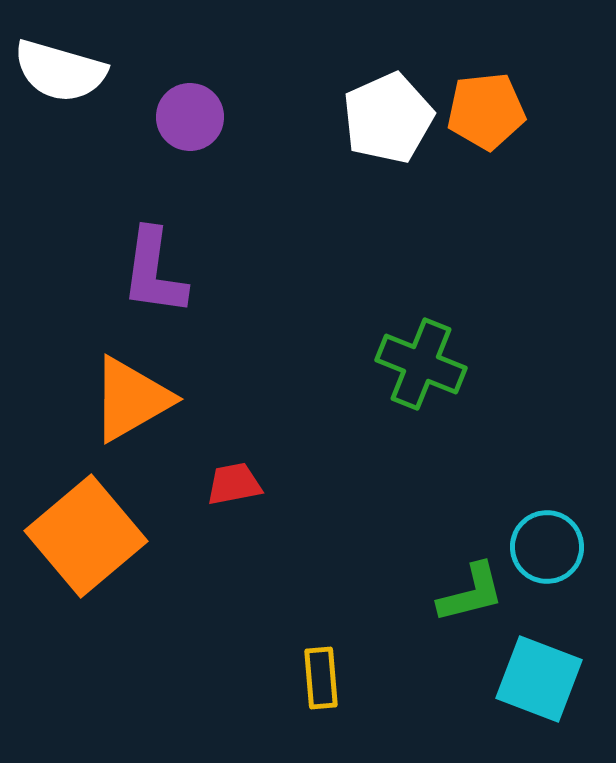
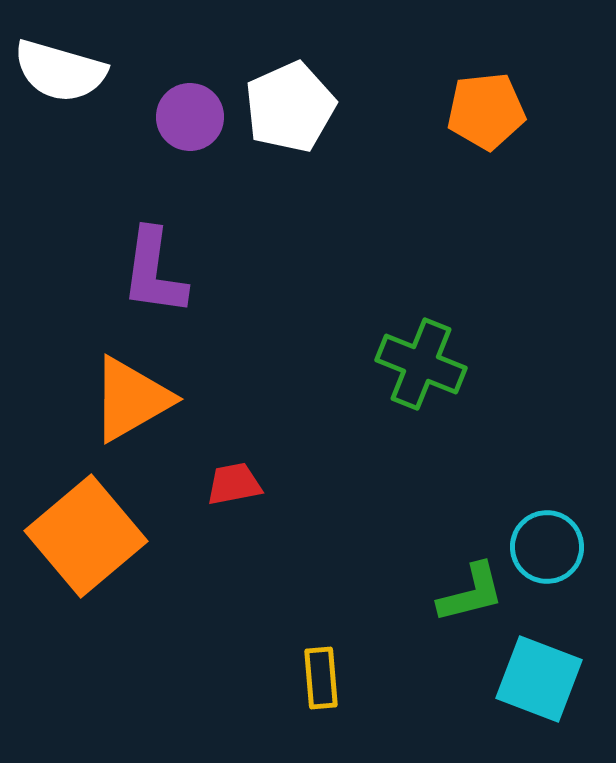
white pentagon: moved 98 px left, 11 px up
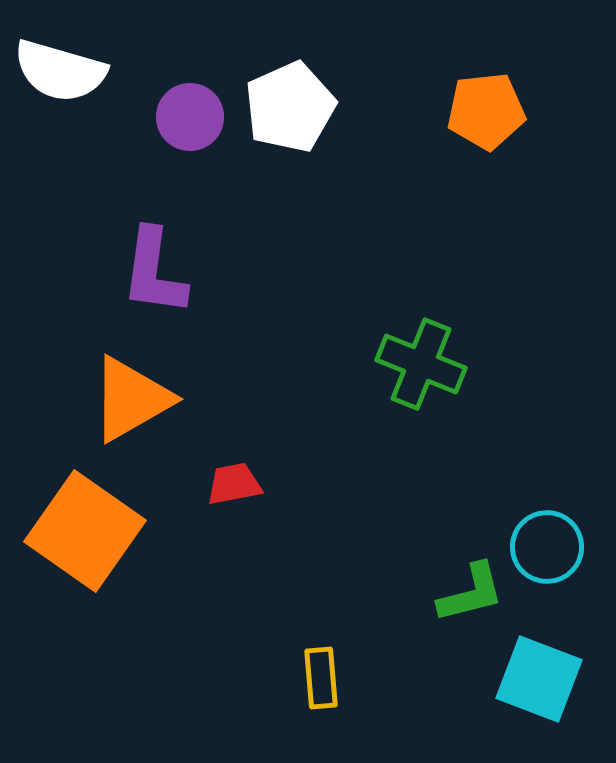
orange square: moved 1 px left, 5 px up; rotated 15 degrees counterclockwise
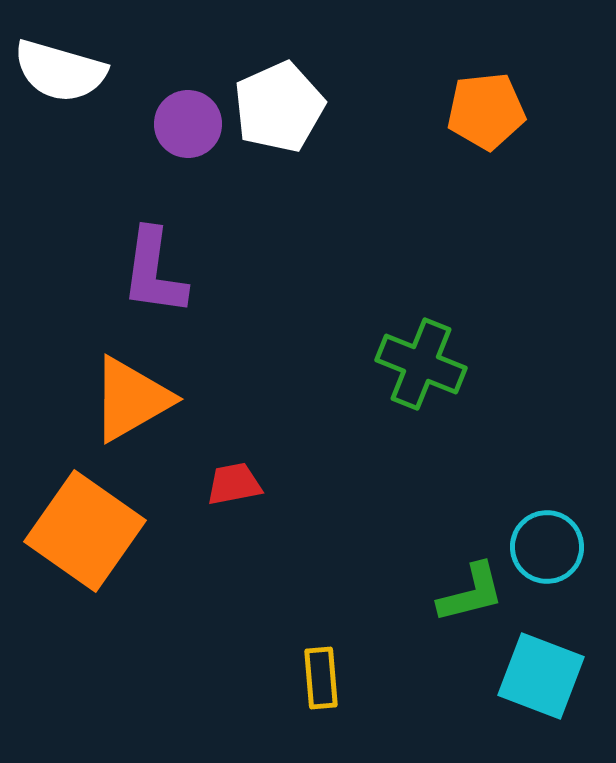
white pentagon: moved 11 px left
purple circle: moved 2 px left, 7 px down
cyan square: moved 2 px right, 3 px up
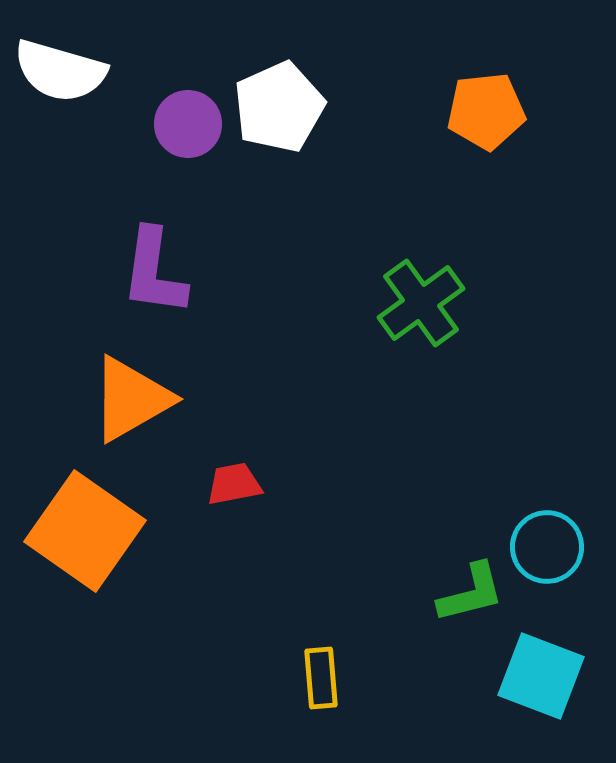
green cross: moved 61 px up; rotated 32 degrees clockwise
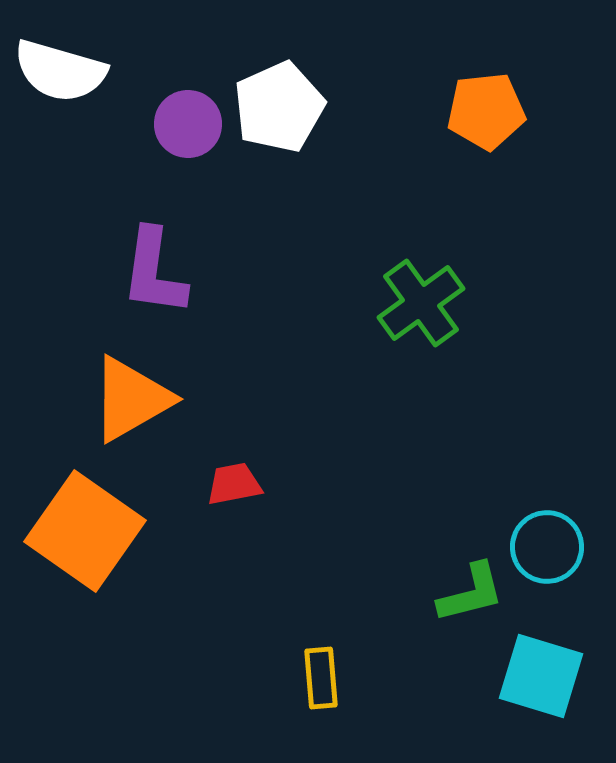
cyan square: rotated 4 degrees counterclockwise
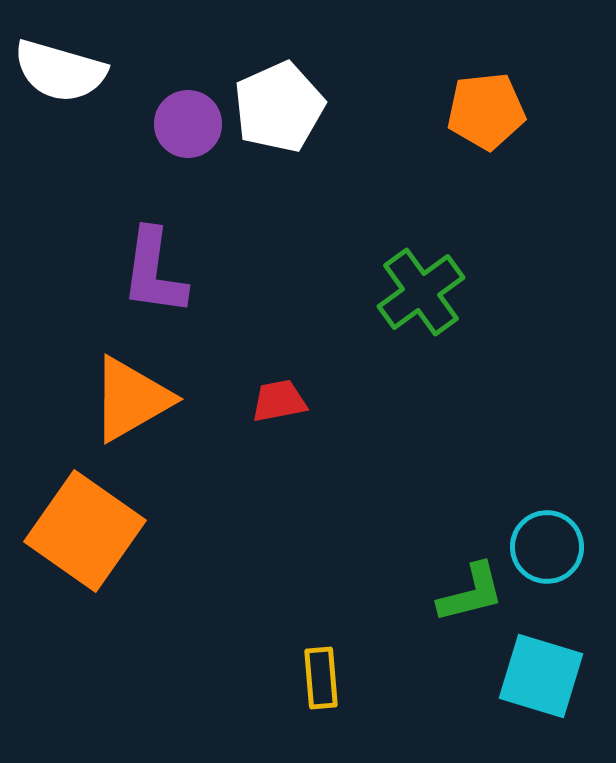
green cross: moved 11 px up
red trapezoid: moved 45 px right, 83 px up
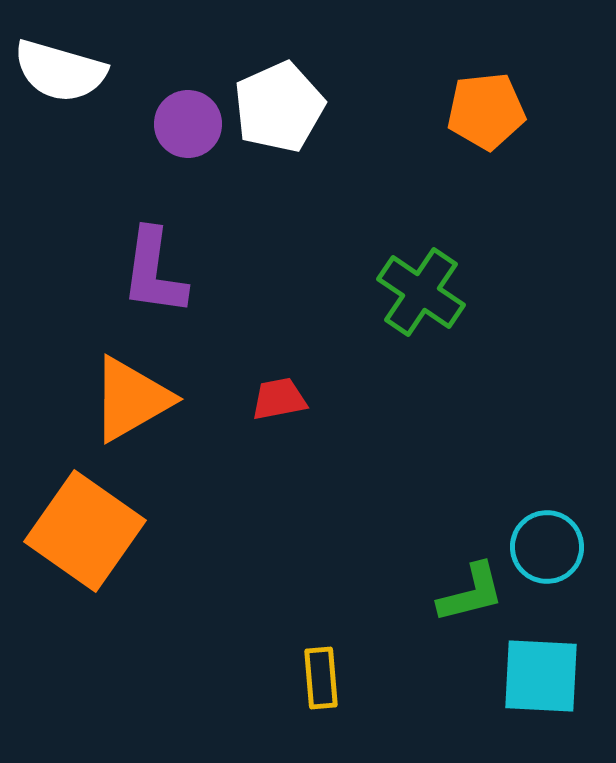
green cross: rotated 20 degrees counterclockwise
red trapezoid: moved 2 px up
cyan square: rotated 14 degrees counterclockwise
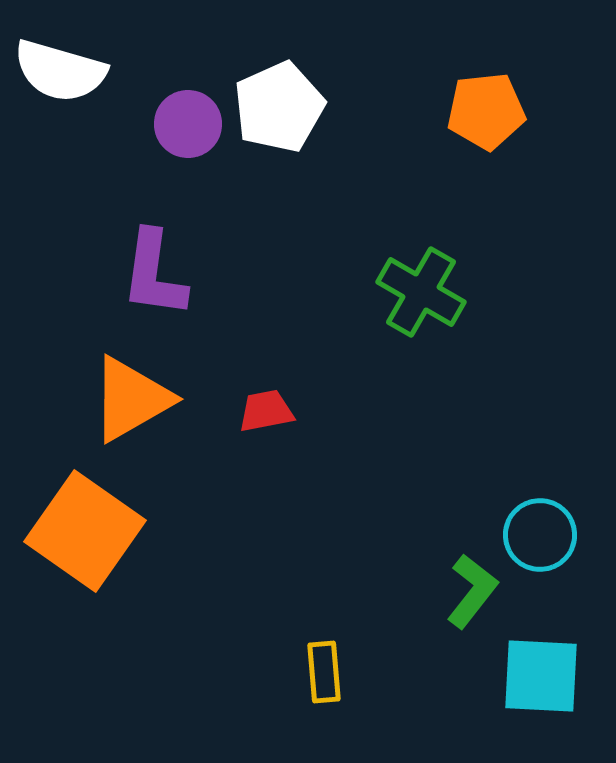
purple L-shape: moved 2 px down
green cross: rotated 4 degrees counterclockwise
red trapezoid: moved 13 px left, 12 px down
cyan circle: moved 7 px left, 12 px up
green L-shape: moved 1 px right, 2 px up; rotated 38 degrees counterclockwise
yellow rectangle: moved 3 px right, 6 px up
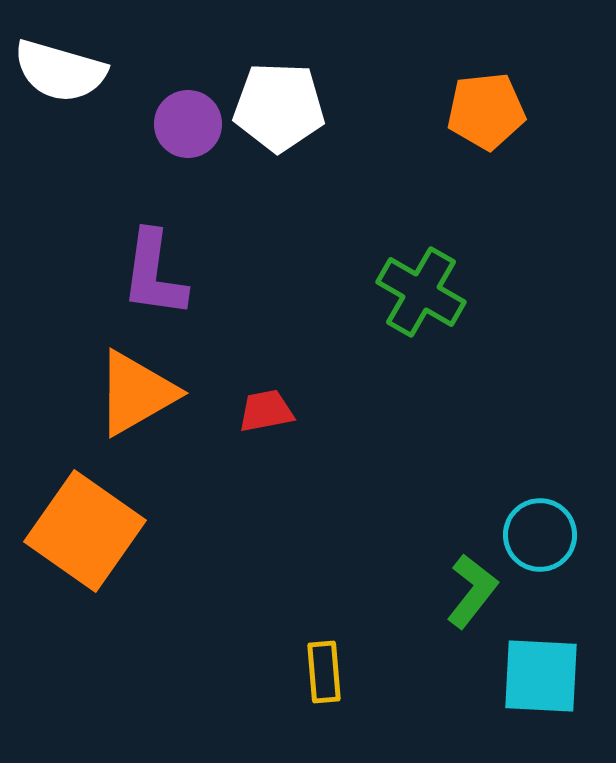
white pentagon: rotated 26 degrees clockwise
orange triangle: moved 5 px right, 6 px up
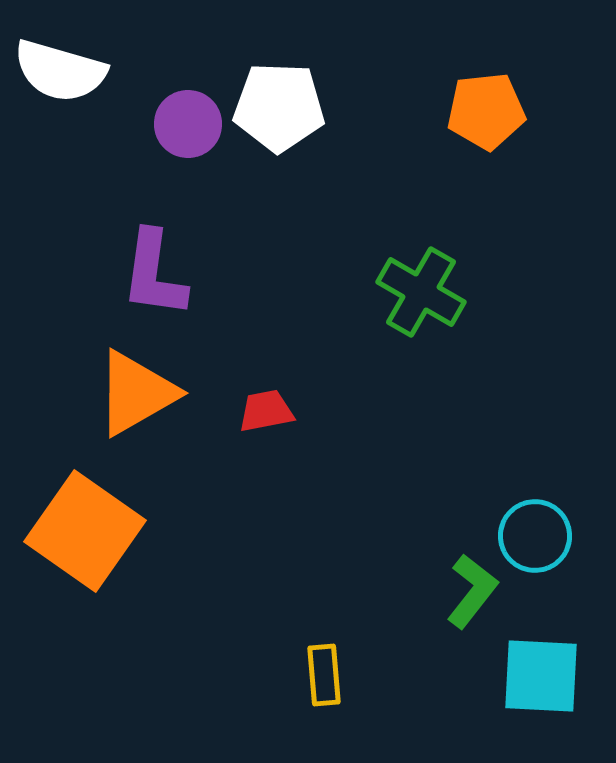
cyan circle: moved 5 px left, 1 px down
yellow rectangle: moved 3 px down
